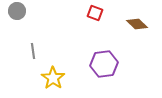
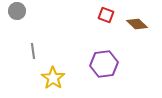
red square: moved 11 px right, 2 px down
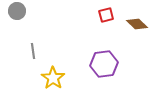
red square: rotated 35 degrees counterclockwise
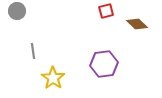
red square: moved 4 px up
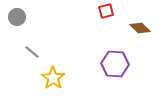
gray circle: moved 6 px down
brown diamond: moved 3 px right, 4 px down
gray line: moved 1 px left, 1 px down; rotated 42 degrees counterclockwise
purple hexagon: moved 11 px right; rotated 12 degrees clockwise
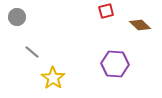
brown diamond: moved 3 px up
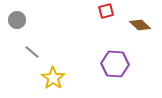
gray circle: moved 3 px down
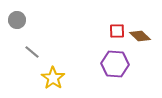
red square: moved 11 px right, 20 px down; rotated 14 degrees clockwise
brown diamond: moved 11 px down
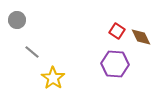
red square: rotated 35 degrees clockwise
brown diamond: moved 1 px right, 1 px down; rotated 20 degrees clockwise
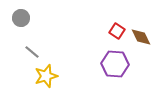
gray circle: moved 4 px right, 2 px up
yellow star: moved 7 px left, 2 px up; rotated 20 degrees clockwise
